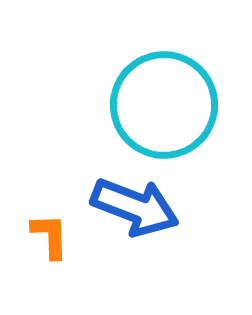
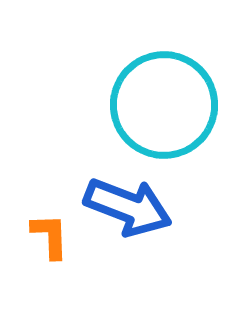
blue arrow: moved 7 px left
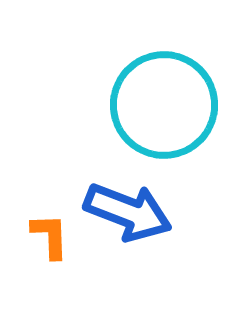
blue arrow: moved 5 px down
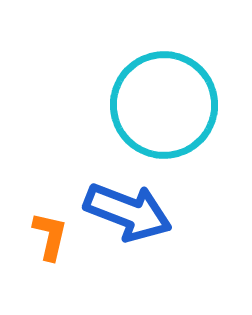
orange L-shape: rotated 15 degrees clockwise
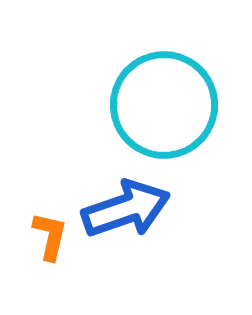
blue arrow: moved 2 px left, 3 px up; rotated 40 degrees counterclockwise
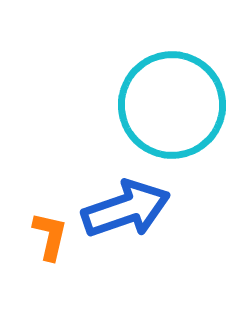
cyan circle: moved 8 px right
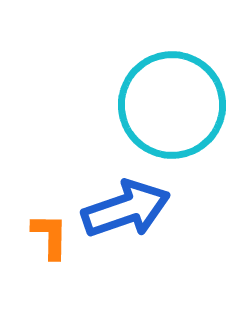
orange L-shape: rotated 12 degrees counterclockwise
